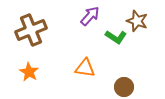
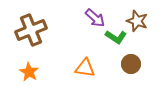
purple arrow: moved 5 px right, 2 px down; rotated 90 degrees clockwise
brown circle: moved 7 px right, 23 px up
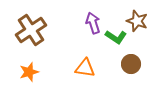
purple arrow: moved 2 px left, 5 px down; rotated 150 degrees counterclockwise
brown cross: rotated 12 degrees counterclockwise
orange star: rotated 24 degrees clockwise
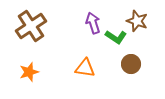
brown cross: moved 4 px up
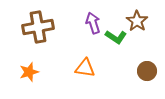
brown star: rotated 15 degrees clockwise
brown cross: moved 7 px right, 1 px down; rotated 24 degrees clockwise
brown circle: moved 16 px right, 7 px down
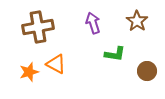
green L-shape: moved 1 px left, 17 px down; rotated 25 degrees counterclockwise
orange triangle: moved 29 px left, 4 px up; rotated 20 degrees clockwise
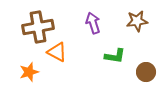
brown star: rotated 30 degrees clockwise
green L-shape: moved 2 px down
orange triangle: moved 1 px right, 12 px up
brown circle: moved 1 px left, 1 px down
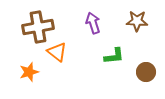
brown star: rotated 10 degrees clockwise
orange triangle: rotated 10 degrees clockwise
green L-shape: moved 1 px left; rotated 15 degrees counterclockwise
